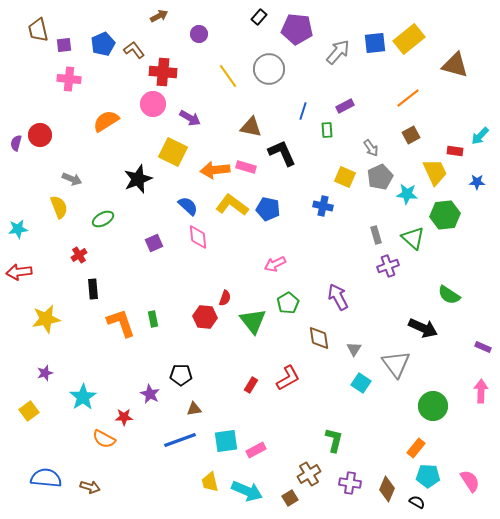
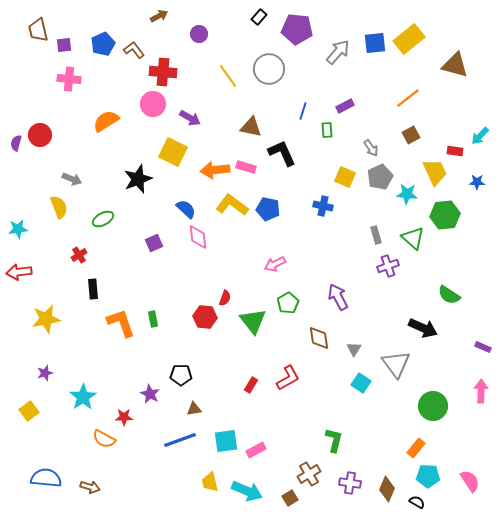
blue semicircle at (188, 206): moved 2 px left, 3 px down
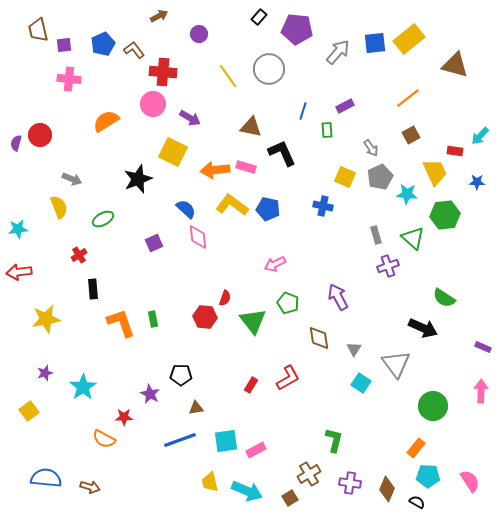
green semicircle at (449, 295): moved 5 px left, 3 px down
green pentagon at (288, 303): rotated 20 degrees counterclockwise
cyan star at (83, 397): moved 10 px up
brown triangle at (194, 409): moved 2 px right, 1 px up
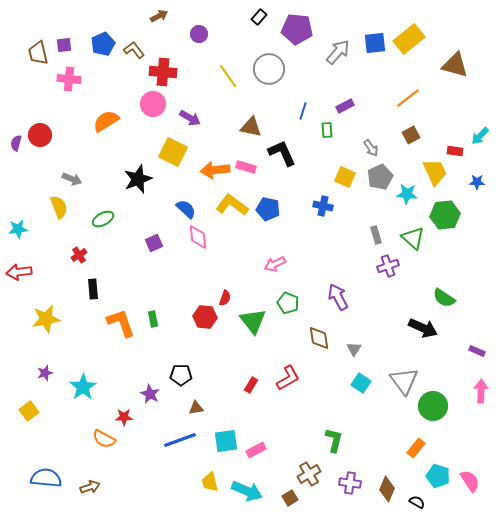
brown trapezoid at (38, 30): moved 23 px down
purple rectangle at (483, 347): moved 6 px left, 4 px down
gray triangle at (396, 364): moved 8 px right, 17 px down
cyan pentagon at (428, 476): moved 10 px right; rotated 15 degrees clockwise
brown arrow at (90, 487): rotated 36 degrees counterclockwise
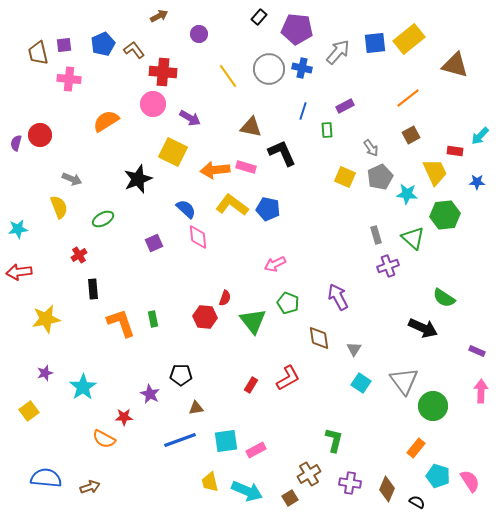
blue cross at (323, 206): moved 21 px left, 138 px up
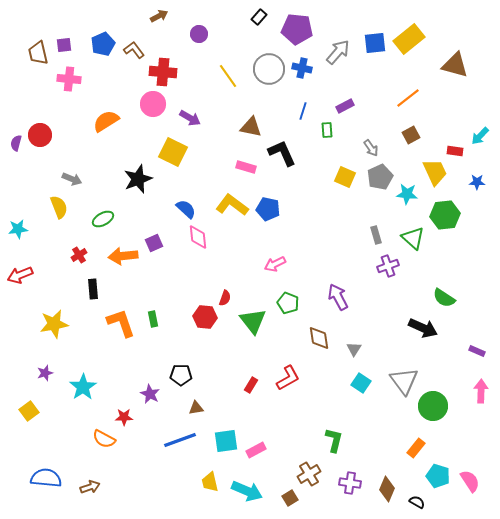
orange arrow at (215, 170): moved 92 px left, 86 px down
red arrow at (19, 272): moved 1 px right, 3 px down; rotated 15 degrees counterclockwise
yellow star at (46, 319): moved 8 px right, 5 px down
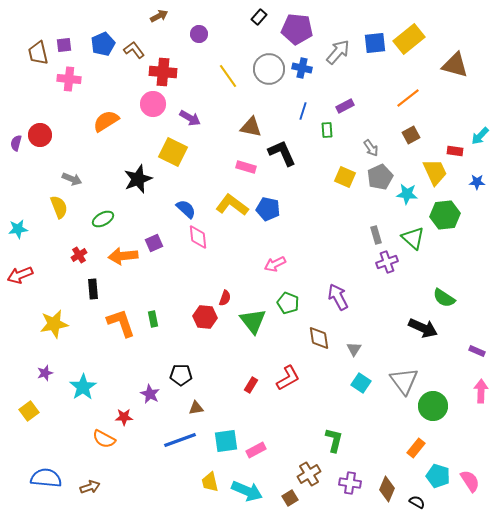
purple cross at (388, 266): moved 1 px left, 4 px up
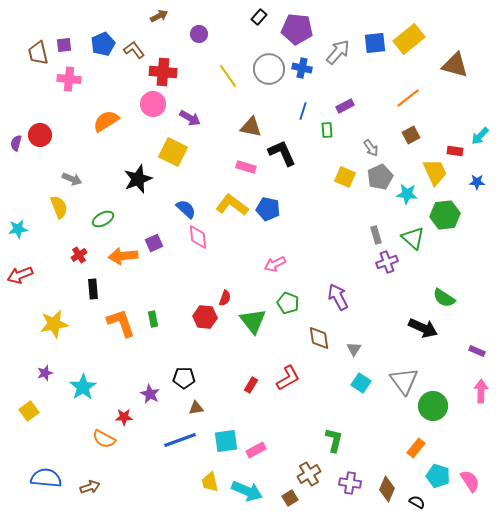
black pentagon at (181, 375): moved 3 px right, 3 px down
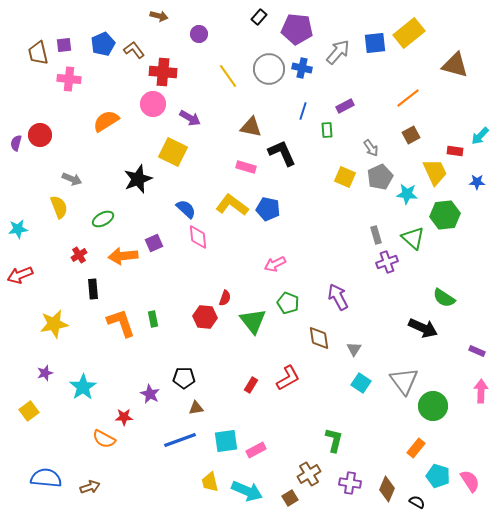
brown arrow at (159, 16): rotated 42 degrees clockwise
yellow rectangle at (409, 39): moved 6 px up
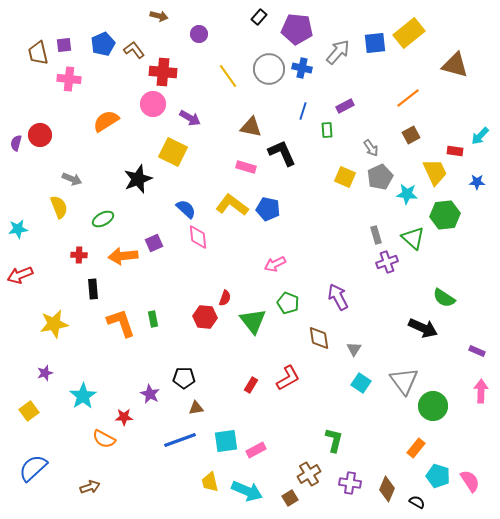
red cross at (79, 255): rotated 35 degrees clockwise
cyan star at (83, 387): moved 9 px down
blue semicircle at (46, 478): moved 13 px left, 10 px up; rotated 48 degrees counterclockwise
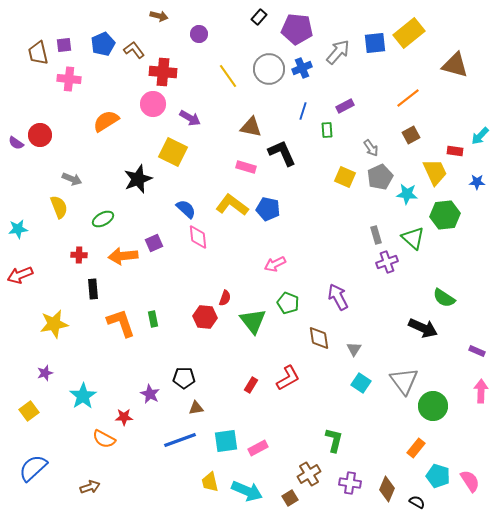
blue cross at (302, 68): rotated 36 degrees counterclockwise
purple semicircle at (16, 143): rotated 70 degrees counterclockwise
pink rectangle at (256, 450): moved 2 px right, 2 px up
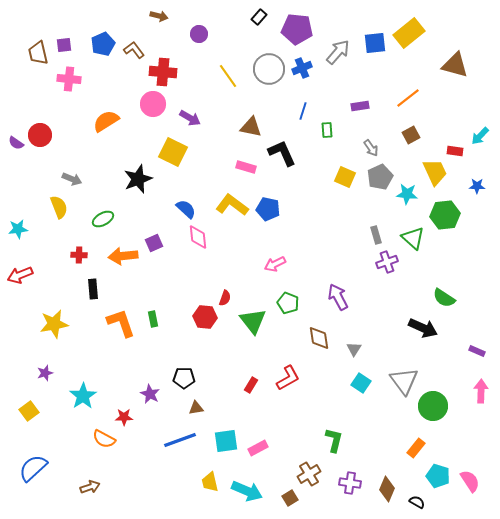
purple rectangle at (345, 106): moved 15 px right; rotated 18 degrees clockwise
blue star at (477, 182): moved 4 px down
